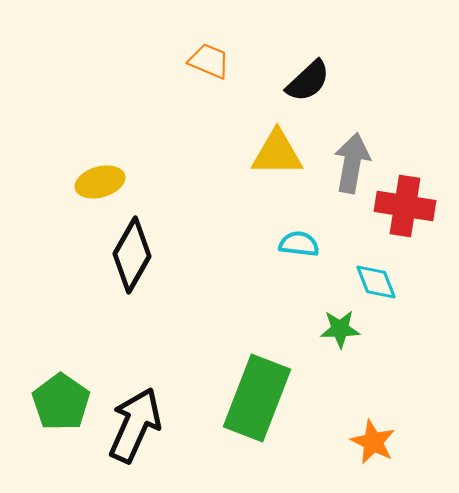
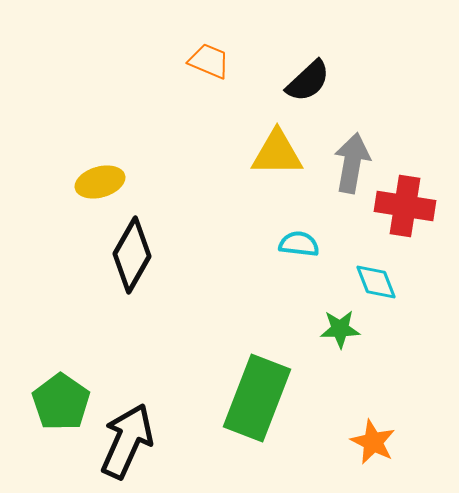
black arrow: moved 8 px left, 16 px down
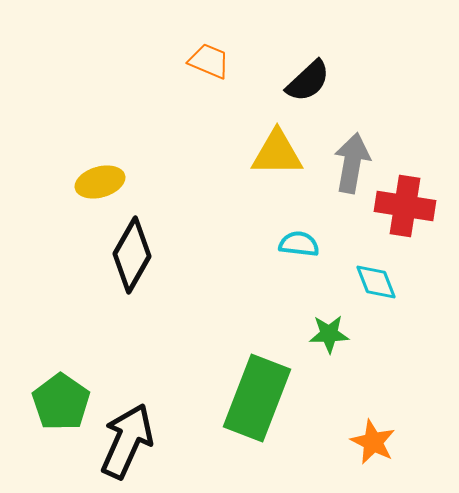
green star: moved 11 px left, 5 px down
